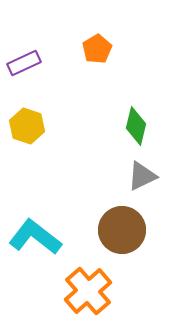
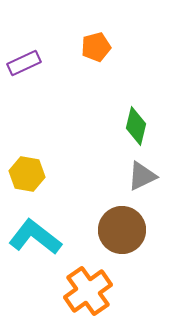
orange pentagon: moved 1 px left, 2 px up; rotated 16 degrees clockwise
yellow hexagon: moved 48 px down; rotated 8 degrees counterclockwise
orange cross: rotated 6 degrees clockwise
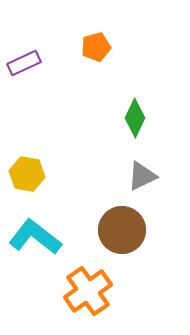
green diamond: moved 1 px left, 8 px up; rotated 12 degrees clockwise
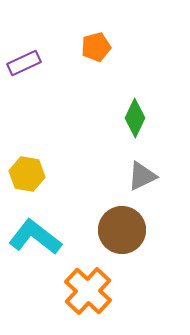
orange cross: rotated 12 degrees counterclockwise
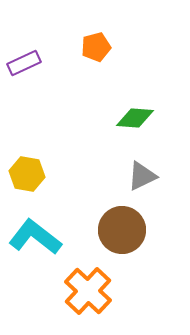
green diamond: rotated 69 degrees clockwise
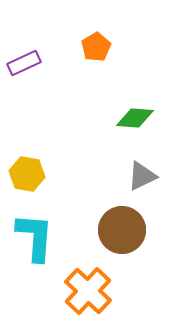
orange pentagon: rotated 16 degrees counterclockwise
cyan L-shape: rotated 56 degrees clockwise
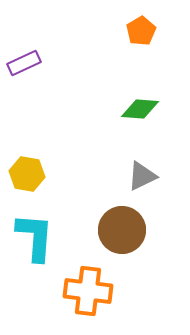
orange pentagon: moved 45 px right, 16 px up
green diamond: moved 5 px right, 9 px up
orange cross: rotated 36 degrees counterclockwise
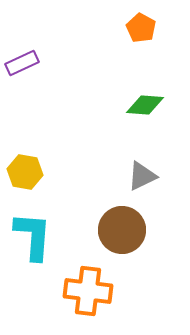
orange pentagon: moved 3 px up; rotated 12 degrees counterclockwise
purple rectangle: moved 2 px left
green diamond: moved 5 px right, 4 px up
yellow hexagon: moved 2 px left, 2 px up
cyan L-shape: moved 2 px left, 1 px up
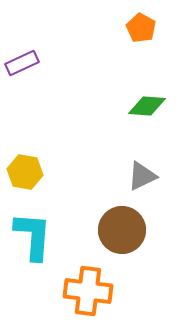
green diamond: moved 2 px right, 1 px down
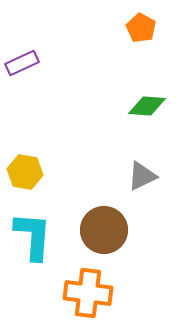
brown circle: moved 18 px left
orange cross: moved 2 px down
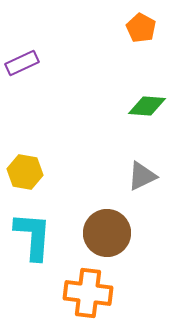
brown circle: moved 3 px right, 3 px down
